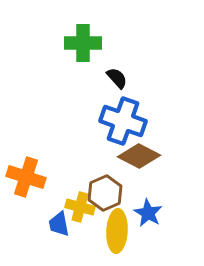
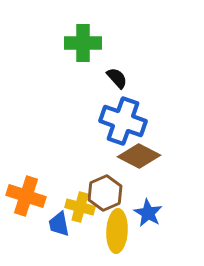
orange cross: moved 19 px down
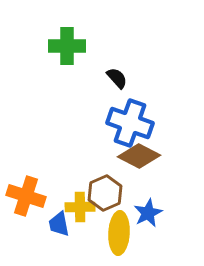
green cross: moved 16 px left, 3 px down
blue cross: moved 7 px right, 2 px down
yellow cross: rotated 16 degrees counterclockwise
blue star: rotated 16 degrees clockwise
yellow ellipse: moved 2 px right, 2 px down
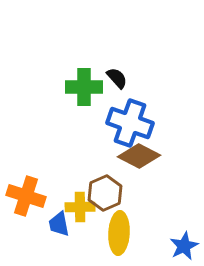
green cross: moved 17 px right, 41 px down
blue star: moved 36 px right, 33 px down
